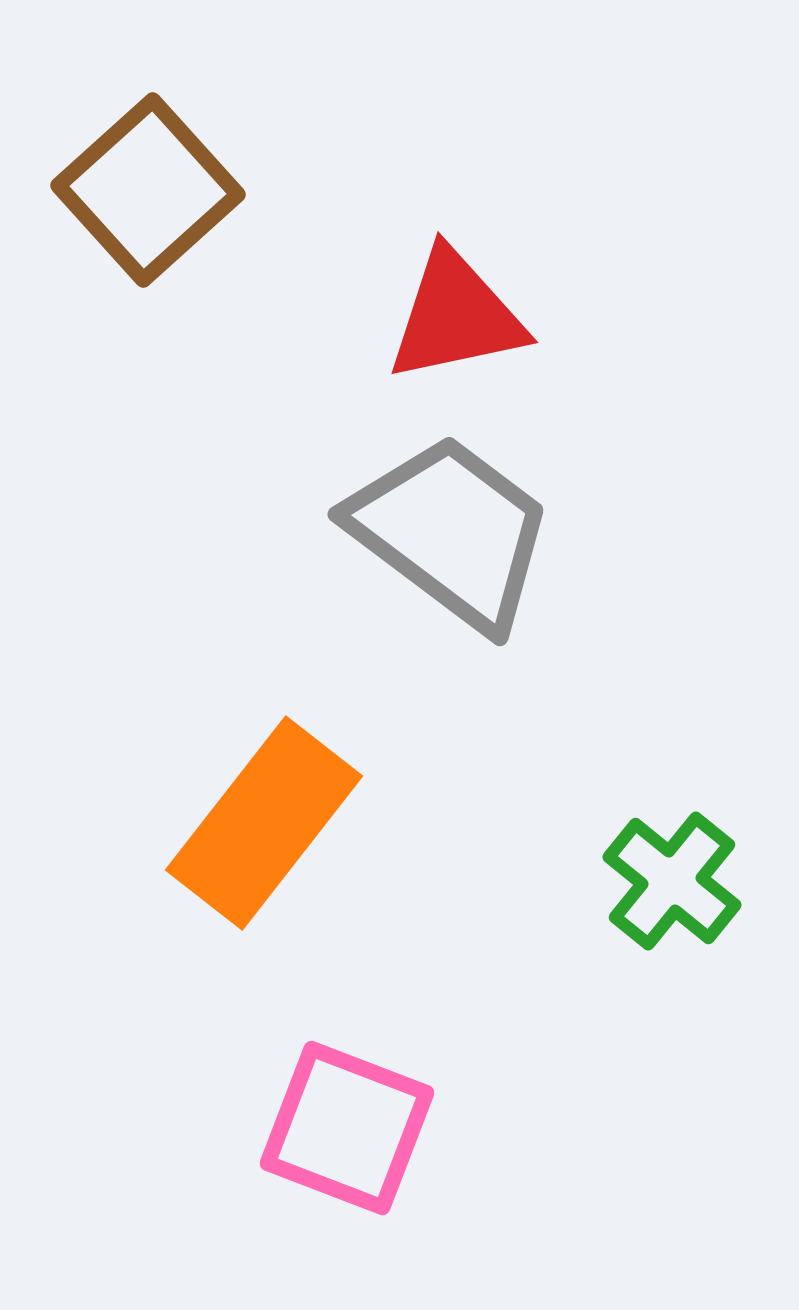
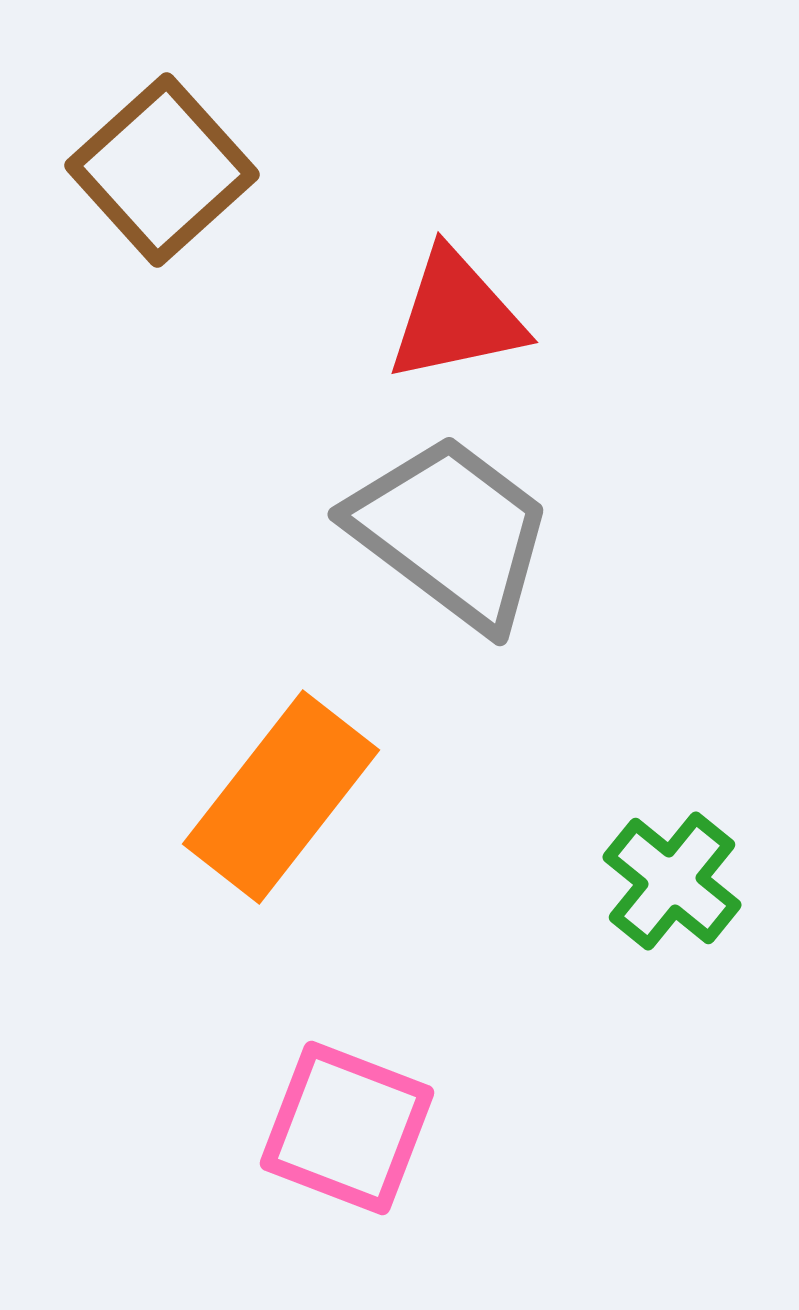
brown square: moved 14 px right, 20 px up
orange rectangle: moved 17 px right, 26 px up
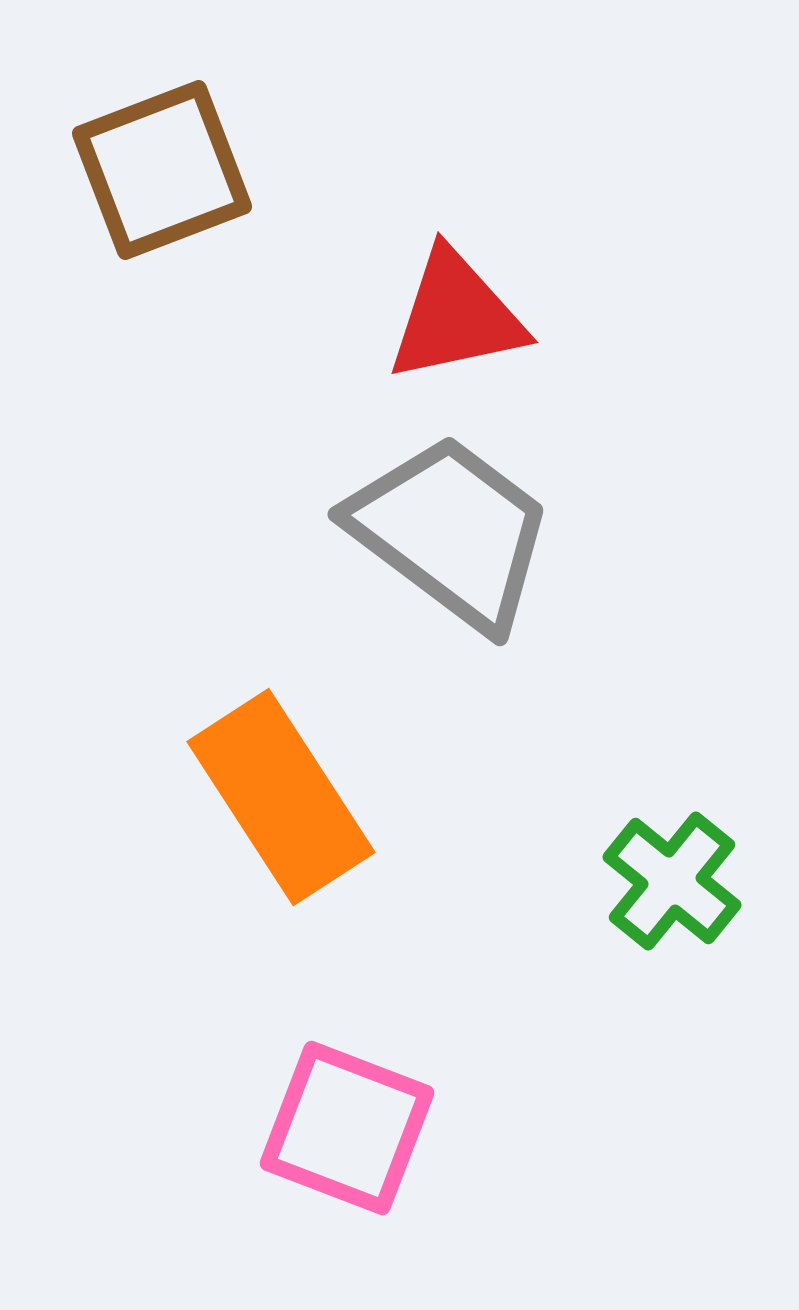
brown square: rotated 21 degrees clockwise
orange rectangle: rotated 71 degrees counterclockwise
